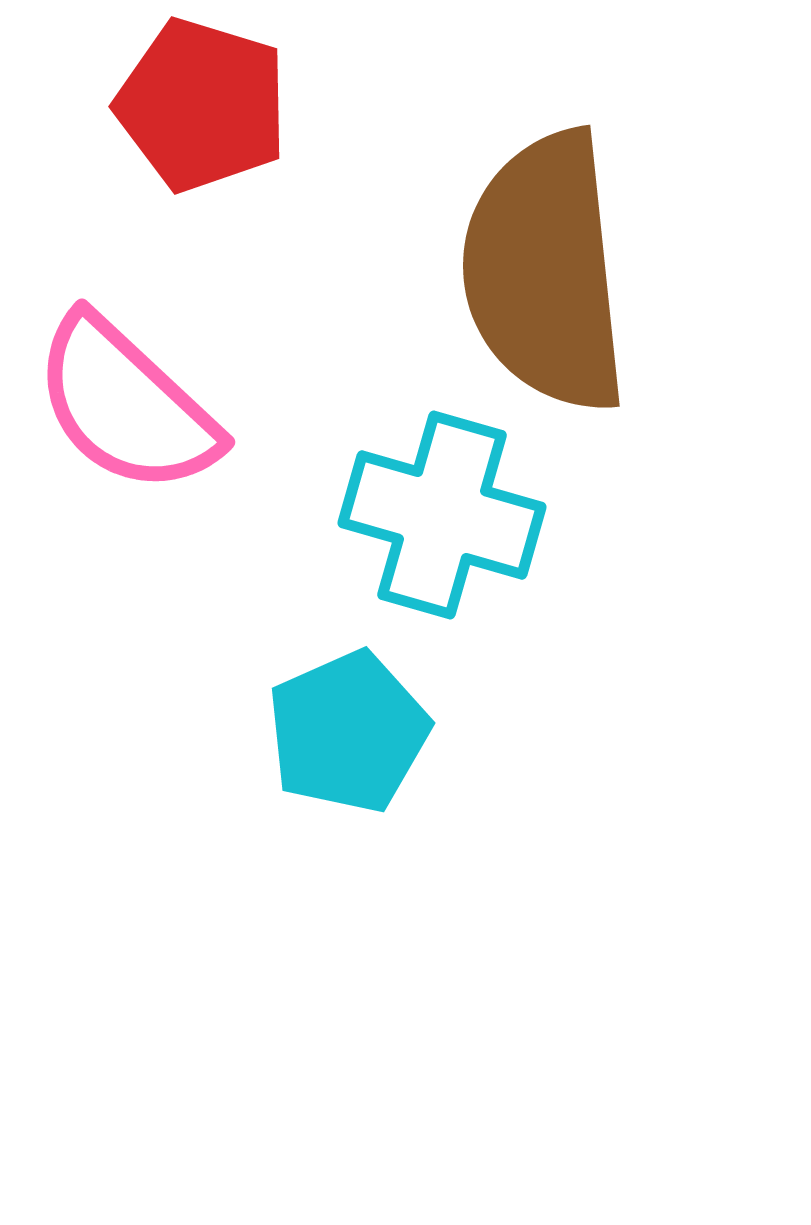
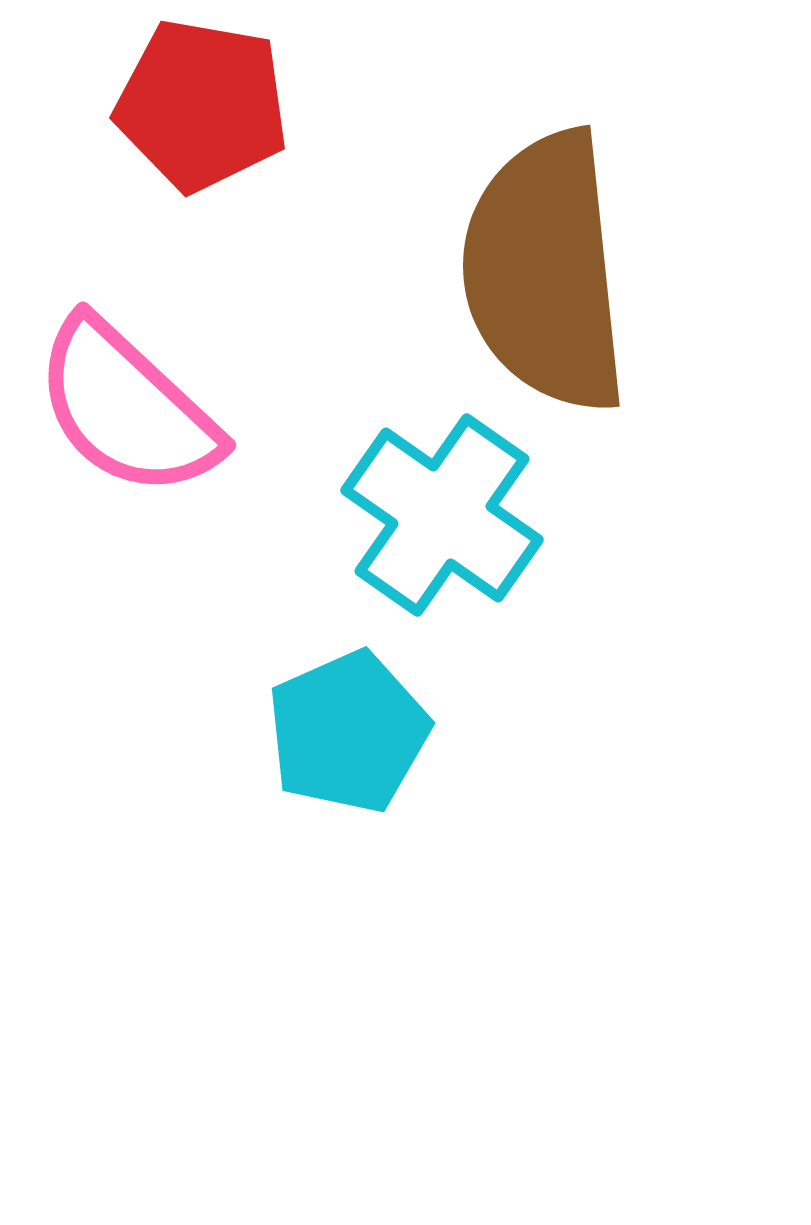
red pentagon: rotated 7 degrees counterclockwise
pink semicircle: moved 1 px right, 3 px down
cyan cross: rotated 19 degrees clockwise
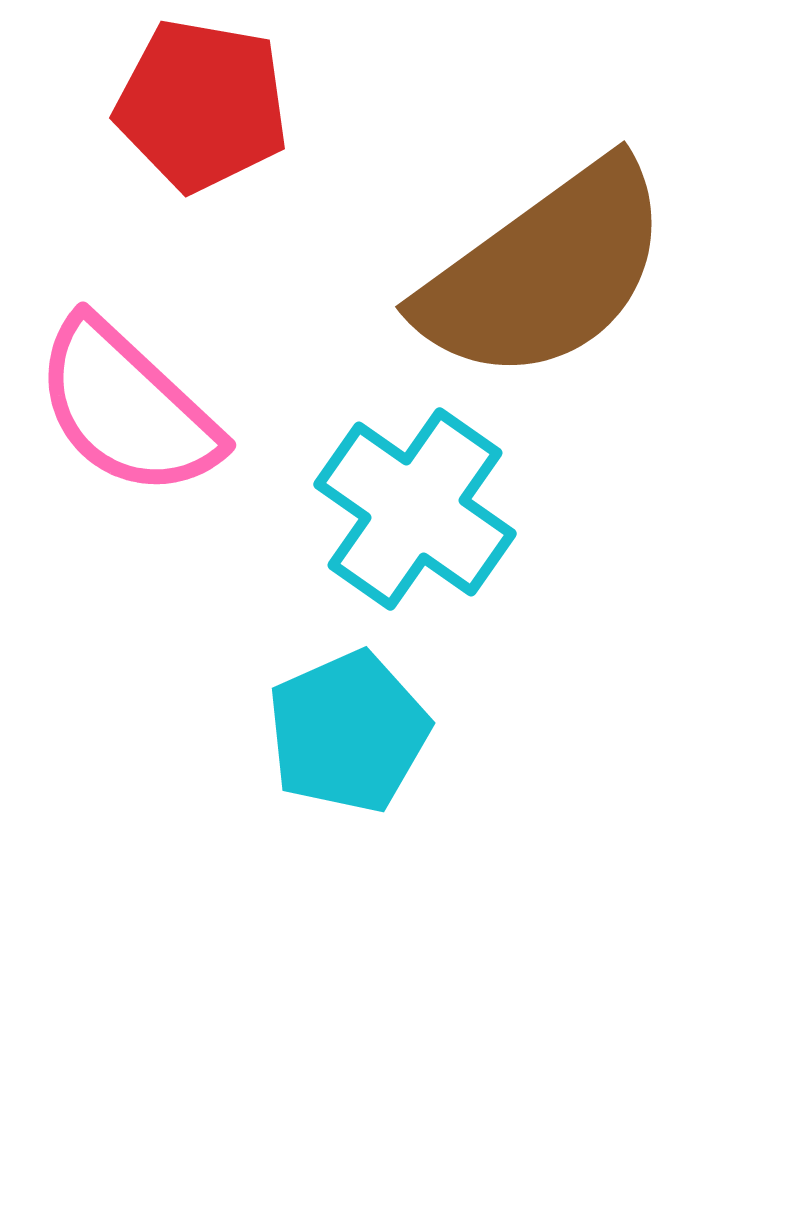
brown semicircle: rotated 120 degrees counterclockwise
cyan cross: moved 27 px left, 6 px up
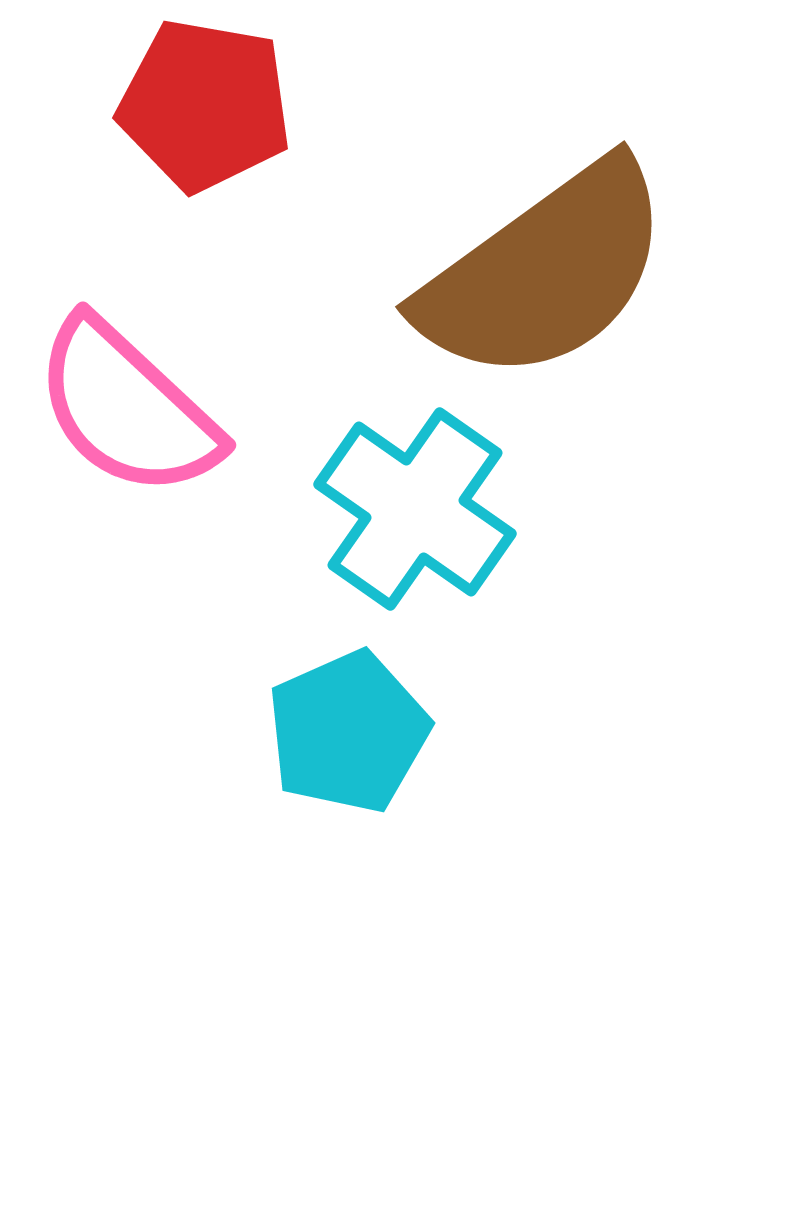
red pentagon: moved 3 px right
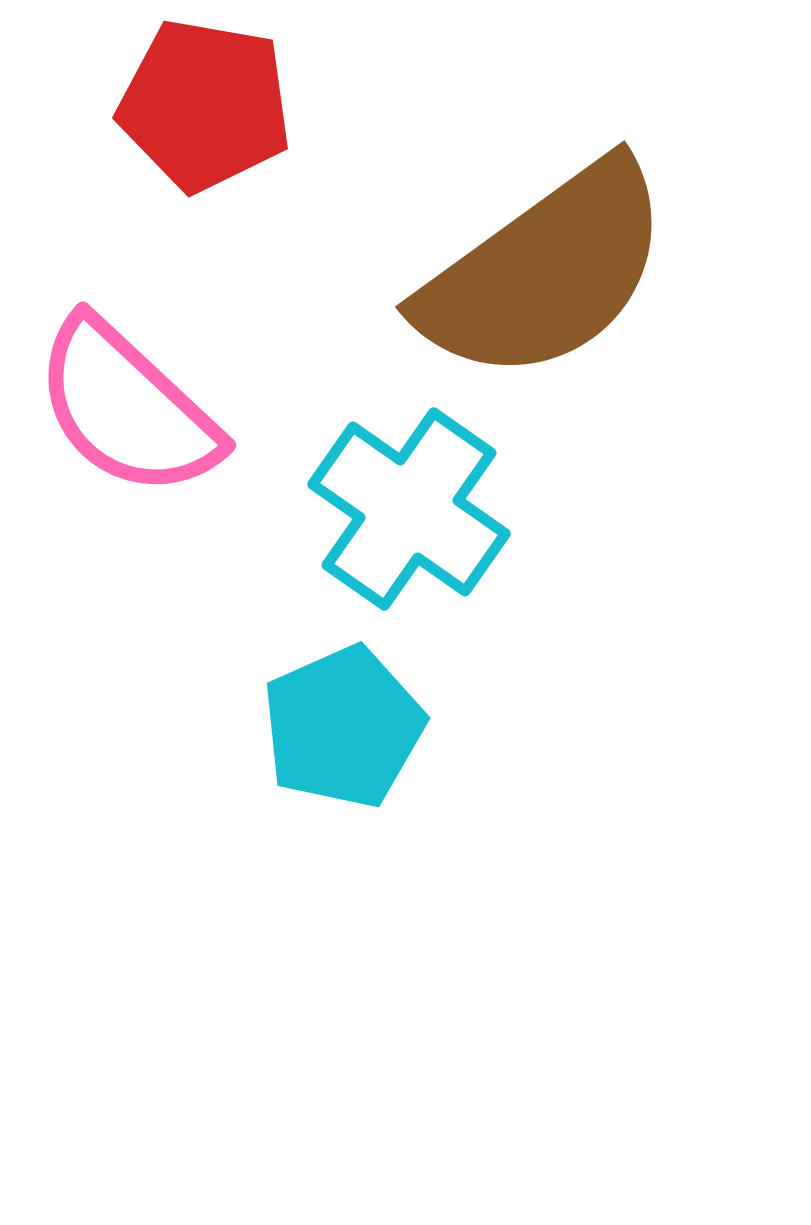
cyan cross: moved 6 px left
cyan pentagon: moved 5 px left, 5 px up
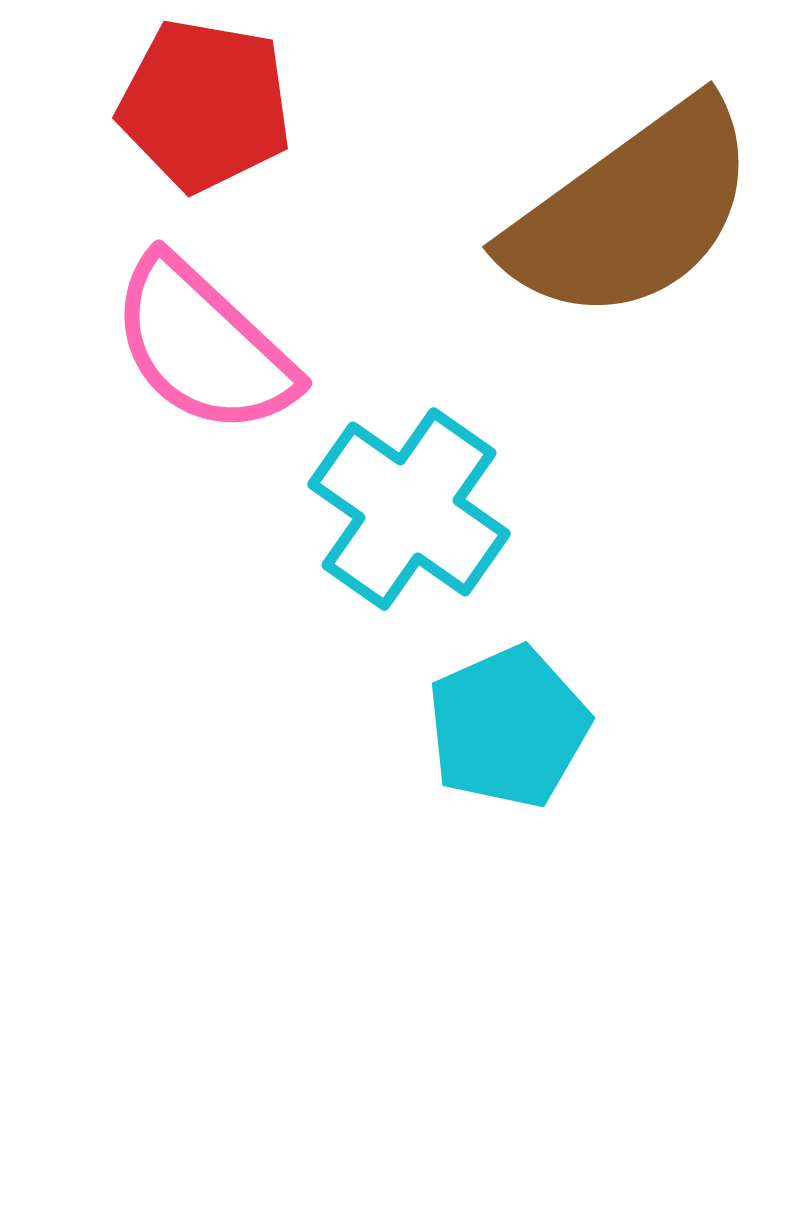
brown semicircle: moved 87 px right, 60 px up
pink semicircle: moved 76 px right, 62 px up
cyan pentagon: moved 165 px right
